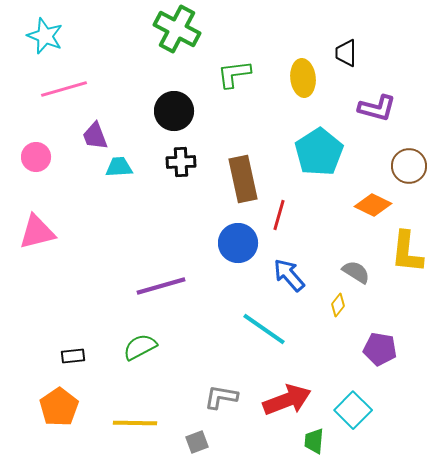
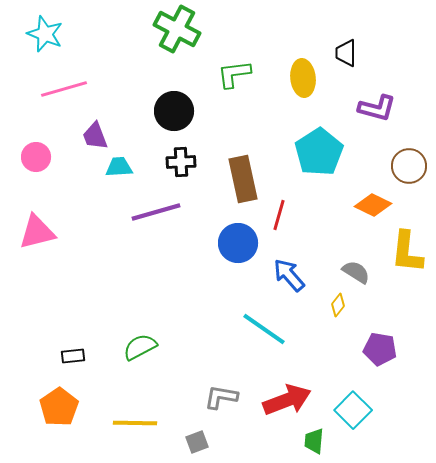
cyan star: moved 2 px up
purple line: moved 5 px left, 74 px up
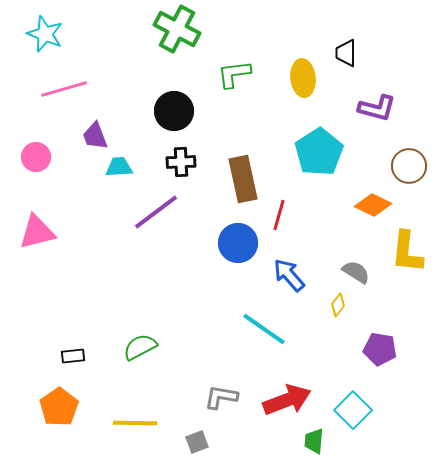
purple line: rotated 21 degrees counterclockwise
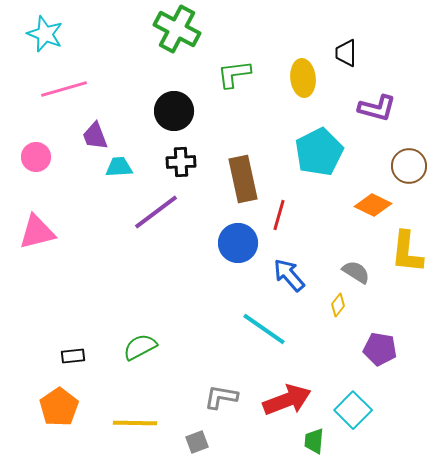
cyan pentagon: rotated 6 degrees clockwise
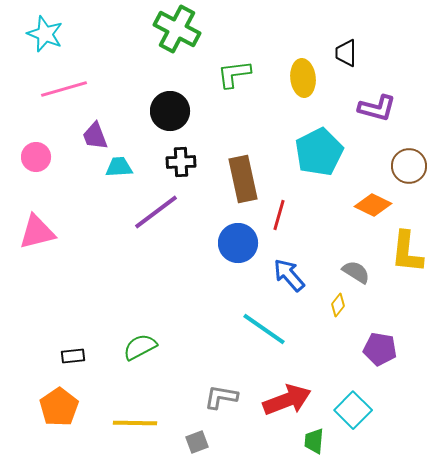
black circle: moved 4 px left
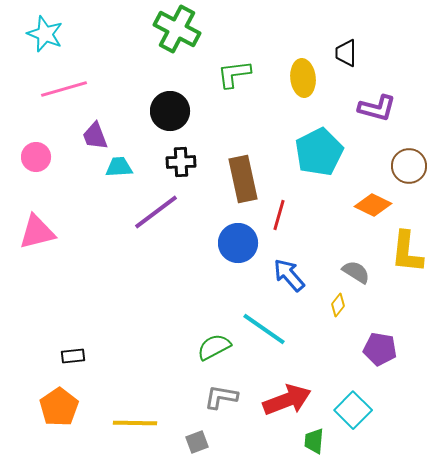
green semicircle: moved 74 px right
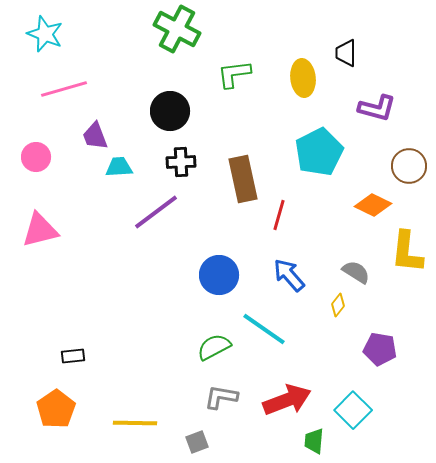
pink triangle: moved 3 px right, 2 px up
blue circle: moved 19 px left, 32 px down
orange pentagon: moved 3 px left, 2 px down
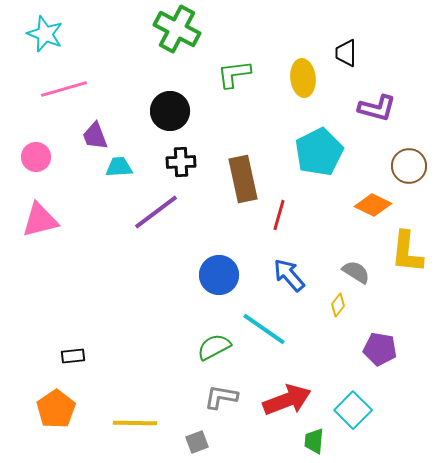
pink triangle: moved 10 px up
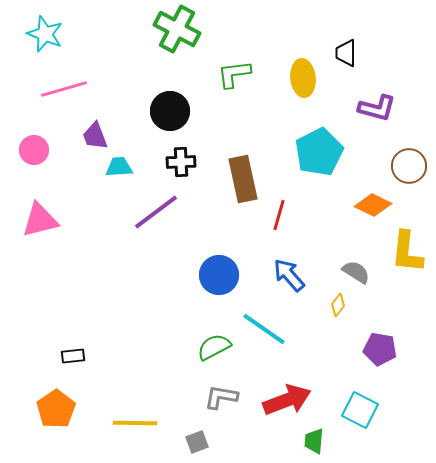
pink circle: moved 2 px left, 7 px up
cyan square: moved 7 px right; rotated 18 degrees counterclockwise
